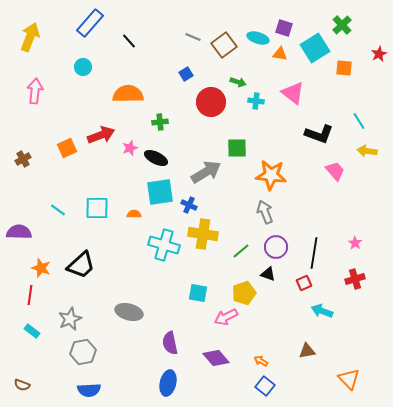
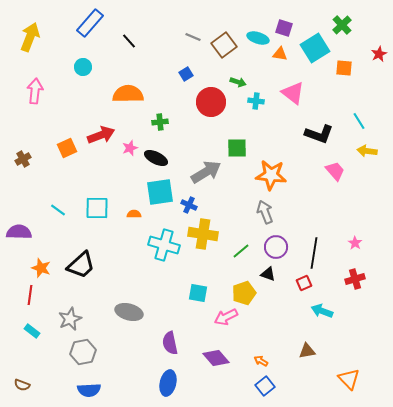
blue square at (265, 386): rotated 12 degrees clockwise
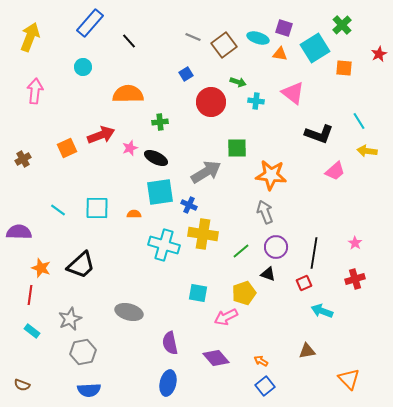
pink trapezoid at (335, 171): rotated 90 degrees clockwise
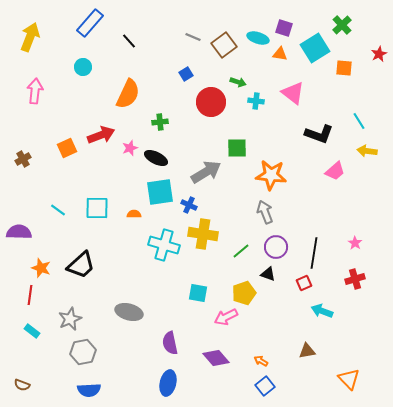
orange semicircle at (128, 94): rotated 116 degrees clockwise
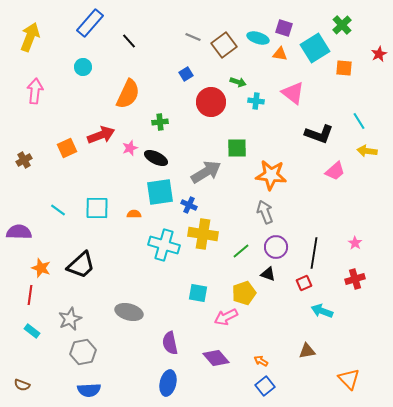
brown cross at (23, 159): moved 1 px right, 1 px down
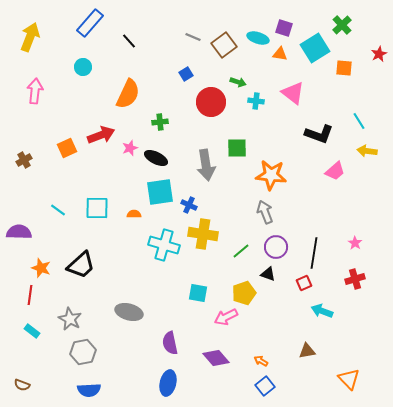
gray arrow at (206, 172): moved 7 px up; rotated 112 degrees clockwise
gray star at (70, 319): rotated 20 degrees counterclockwise
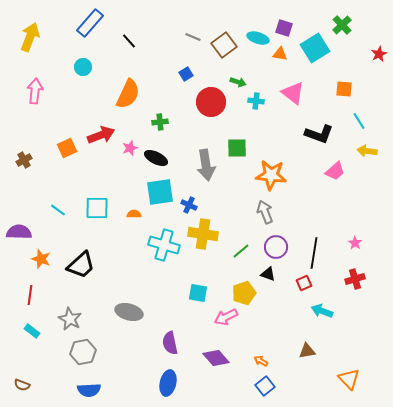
orange square at (344, 68): moved 21 px down
orange star at (41, 268): moved 9 px up
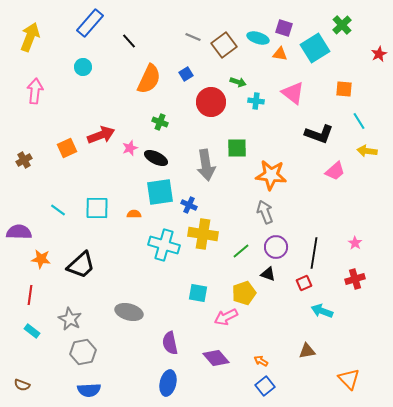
orange semicircle at (128, 94): moved 21 px right, 15 px up
green cross at (160, 122): rotated 28 degrees clockwise
orange star at (41, 259): rotated 12 degrees counterclockwise
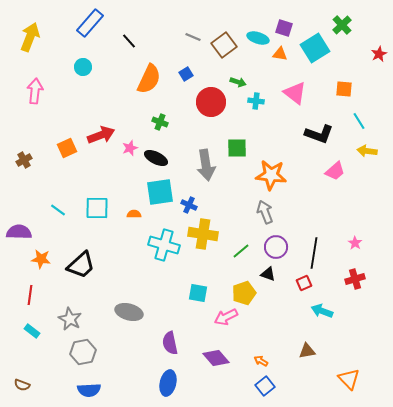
pink triangle at (293, 93): moved 2 px right
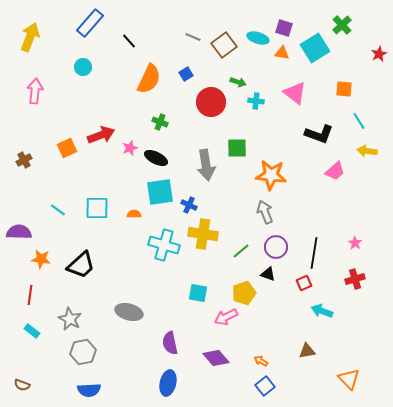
orange triangle at (280, 54): moved 2 px right, 1 px up
